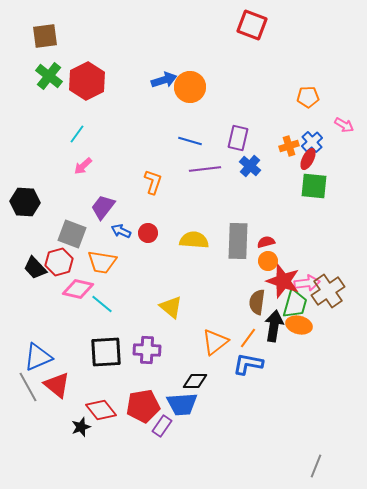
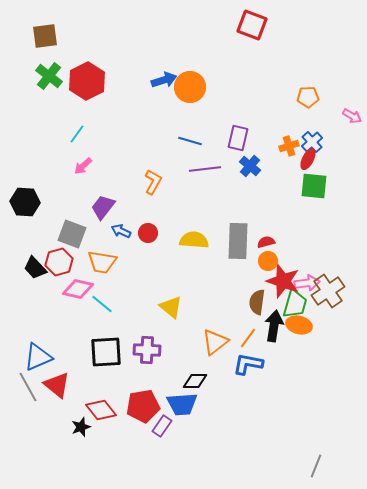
pink arrow at (344, 125): moved 8 px right, 9 px up
orange L-shape at (153, 182): rotated 10 degrees clockwise
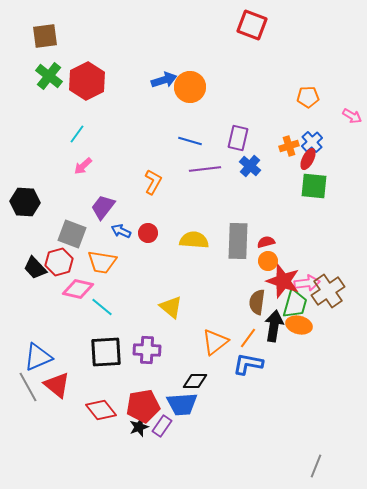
cyan line at (102, 304): moved 3 px down
black star at (81, 427): moved 58 px right
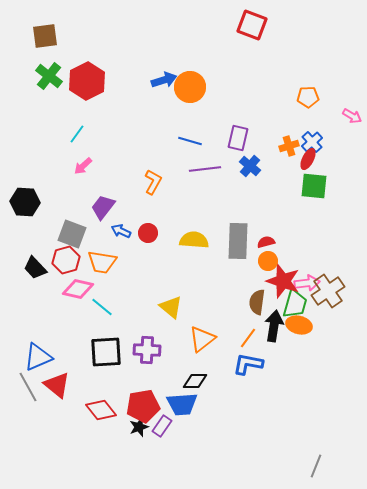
red hexagon at (59, 262): moved 7 px right, 2 px up
orange triangle at (215, 342): moved 13 px left, 3 px up
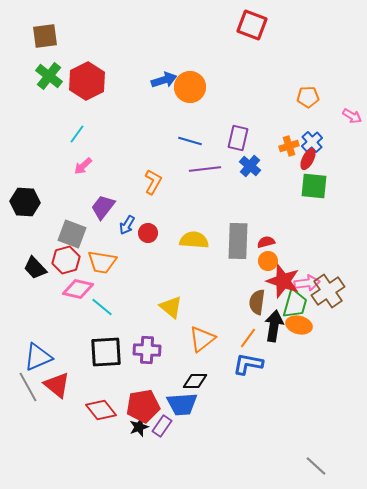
blue arrow at (121, 231): moved 6 px right, 6 px up; rotated 84 degrees counterclockwise
gray line at (316, 466): rotated 70 degrees counterclockwise
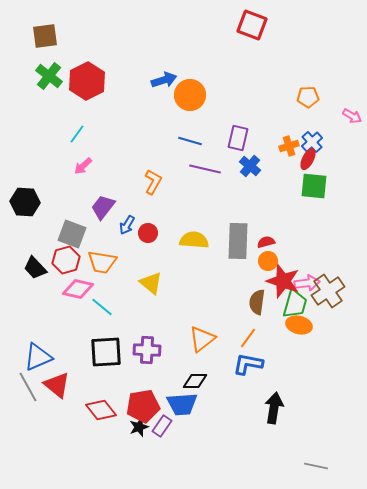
orange circle at (190, 87): moved 8 px down
purple line at (205, 169): rotated 20 degrees clockwise
yellow triangle at (171, 307): moved 20 px left, 24 px up
black arrow at (274, 326): moved 82 px down
gray line at (316, 466): rotated 30 degrees counterclockwise
